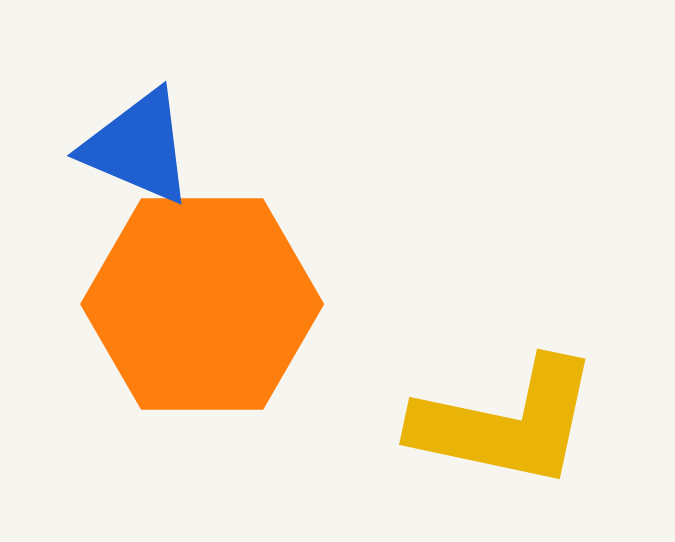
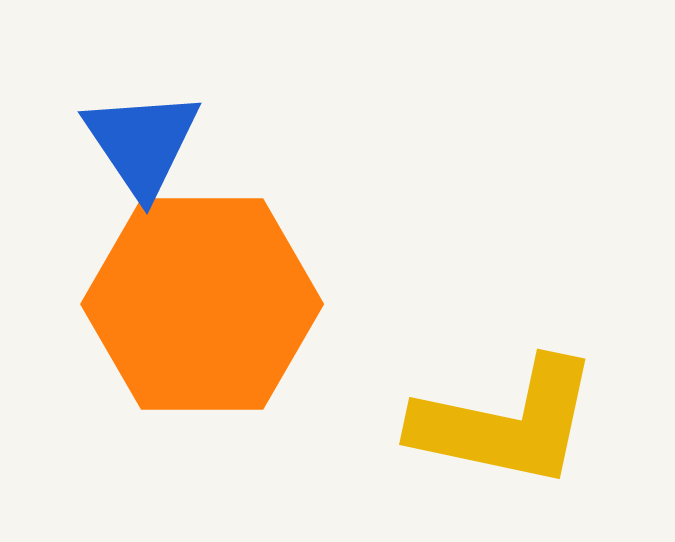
blue triangle: moved 4 px right, 4 px up; rotated 33 degrees clockwise
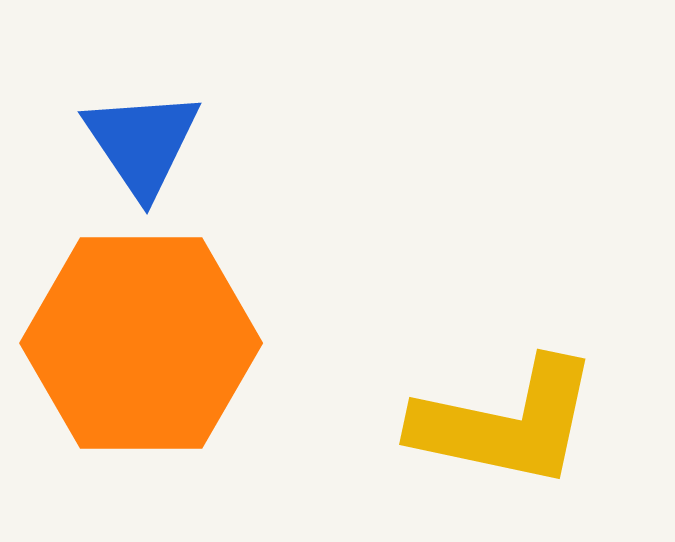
orange hexagon: moved 61 px left, 39 px down
